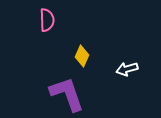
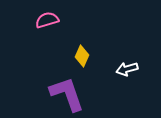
pink semicircle: rotated 105 degrees counterclockwise
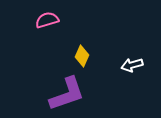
white arrow: moved 5 px right, 4 px up
purple L-shape: rotated 90 degrees clockwise
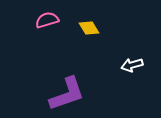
yellow diamond: moved 7 px right, 28 px up; rotated 55 degrees counterclockwise
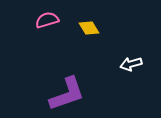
white arrow: moved 1 px left, 1 px up
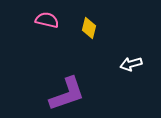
pink semicircle: rotated 30 degrees clockwise
yellow diamond: rotated 45 degrees clockwise
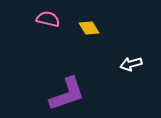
pink semicircle: moved 1 px right, 1 px up
yellow diamond: rotated 45 degrees counterclockwise
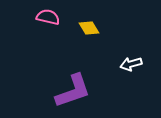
pink semicircle: moved 2 px up
purple L-shape: moved 6 px right, 3 px up
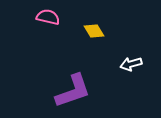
yellow diamond: moved 5 px right, 3 px down
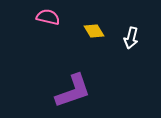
white arrow: moved 26 px up; rotated 60 degrees counterclockwise
